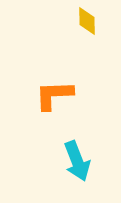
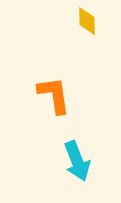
orange L-shape: rotated 84 degrees clockwise
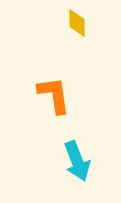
yellow diamond: moved 10 px left, 2 px down
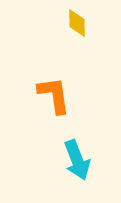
cyan arrow: moved 1 px up
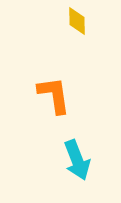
yellow diamond: moved 2 px up
